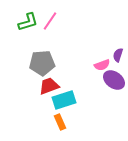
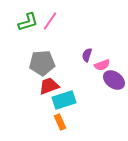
purple semicircle: moved 31 px left
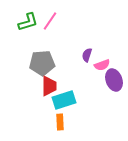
purple ellipse: rotated 35 degrees clockwise
red trapezoid: rotated 110 degrees clockwise
orange rectangle: rotated 21 degrees clockwise
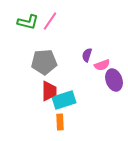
green L-shape: rotated 30 degrees clockwise
gray pentagon: moved 2 px right, 1 px up
red trapezoid: moved 5 px down
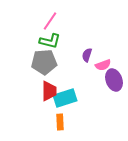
green L-shape: moved 22 px right, 19 px down
pink semicircle: moved 1 px right
cyan rectangle: moved 1 px right, 2 px up
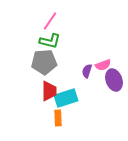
purple semicircle: moved 16 px down
cyan rectangle: moved 1 px right
orange rectangle: moved 2 px left, 4 px up
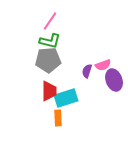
gray pentagon: moved 4 px right, 2 px up
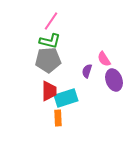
pink line: moved 1 px right
pink semicircle: moved 1 px right, 6 px up; rotated 77 degrees clockwise
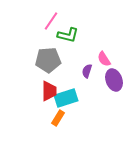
green L-shape: moved 18 px right, 6 px up
orange rectangle: rotated 35 degrees clockwise
